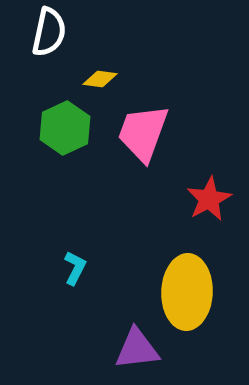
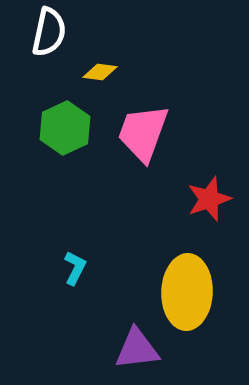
yellow diamond: moved 7 px up
red star: rotated 9 degrees clockwise
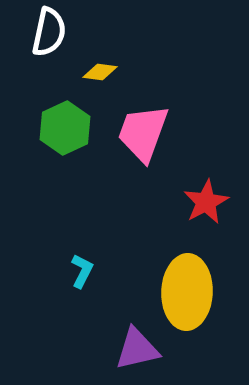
red star: moved 3 px left, 3 px down; rotated 9 degrees counterclockwise
cyan L-shape: moved 7 px right, 3 px down
purple triangle: rotated 6 degrees counterclockwise
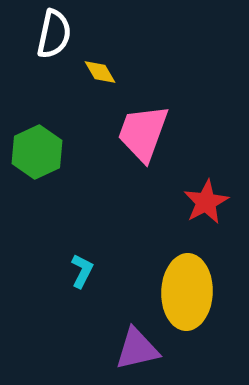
white semicircle: moved 5 px right, 2 px down
yellow diamond: rotated 52 degrees clockwise
green hexagon: moved 28 px left, 24 px down
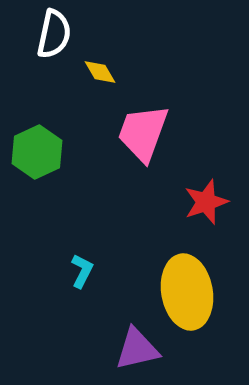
red star: rotated 9 degrees clockwise
yellow ellipse: rotated 12 degrees counterclockwise
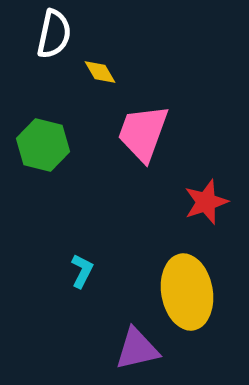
green hexagon: moved 6 px right, 7 px up; rotated 21 degrees counterclockwise
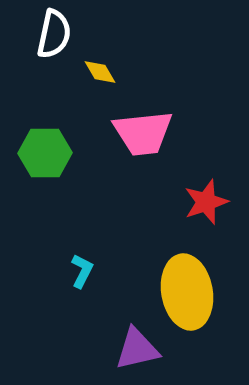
pink trapezoid: rotated 116 degrees counterclockwise
green hexagon: moved 2 px right, 8 px down; rotated 15 degrees counterclockwise
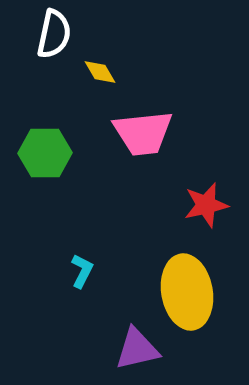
red star: moved 3 px down; rotated 6 degrees clockwise
